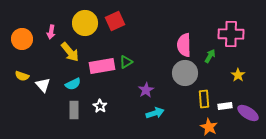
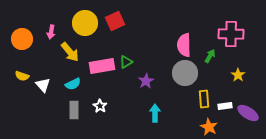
purple star: moved 9 px up
cyan arrow: rotated 72 degrees counterclockwise
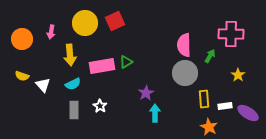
yellow arrow: moved 3 px down; rotated 35 degrees clockwise
purple star: moved 12 px down
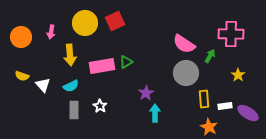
orange circle: moved 1 px left, 2 px up
pink semicircle: moved 1 px up; rotated 55 degrees counterclockwise
gray circle: moved 1 px right
cyan semicircle: moved 2 px left, 2 px down
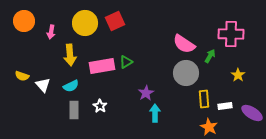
orange circle: moved 3 px right, 16 px up
purple ellipse: moved 4 px right
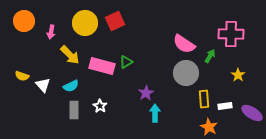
yellow arrow: rotated 40 degrees counterclockwise
pink rectangle: rotated 25 degrees clockwise
